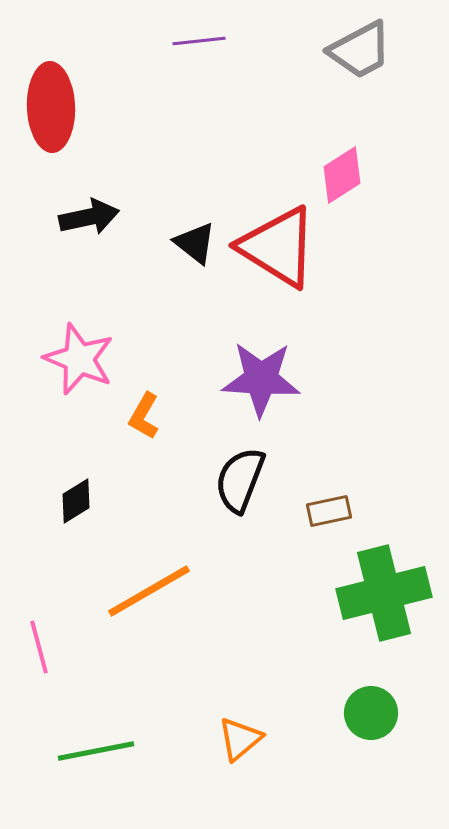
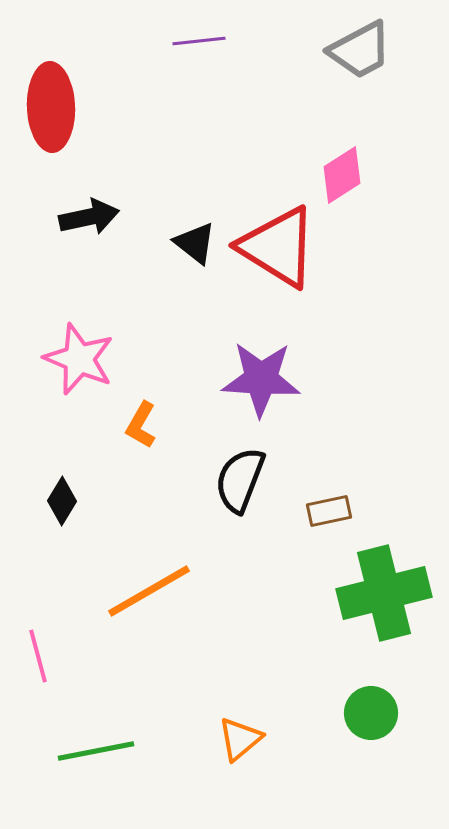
orange L-shape: moved 3 px left, 9 px down
black diamond: moved 14 px left; rotated 27 degrees counterclockwise
pink line: moved 1 px left, 9 px down
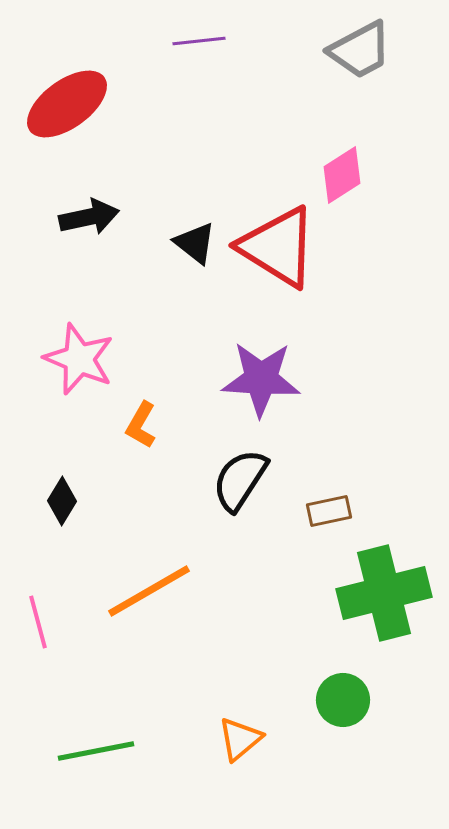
red ellipse: moved 16 px right, 3 px up; rotated 56 degrees clockwise
black semicircle: rotated 12 degrees clockwise
pink line: moved 34 px up
green circle: moved 28 px left, 13 px up
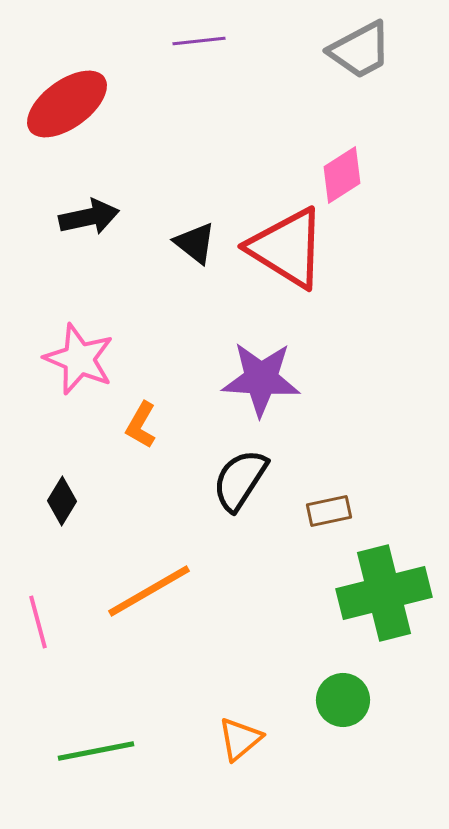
red triangle: moved 9 px right, 1 px down
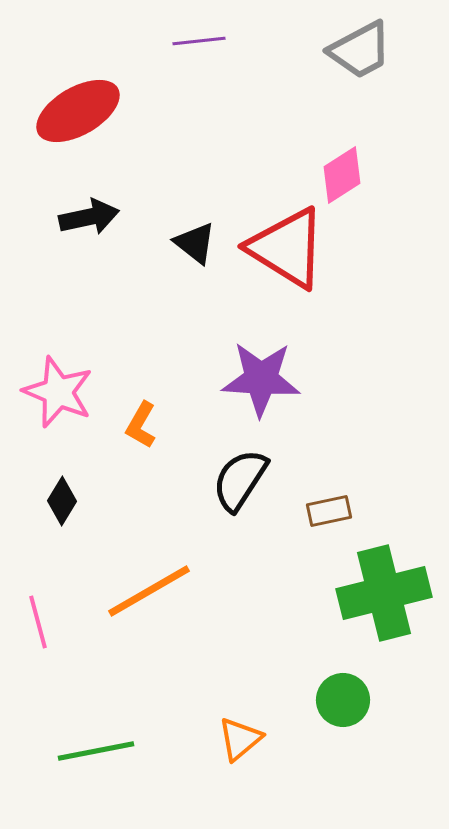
red ellipse: moved 11 px right, 7 px down; rotated 6 degrees clockwise
pink star: moved 21 px left, 33 px down
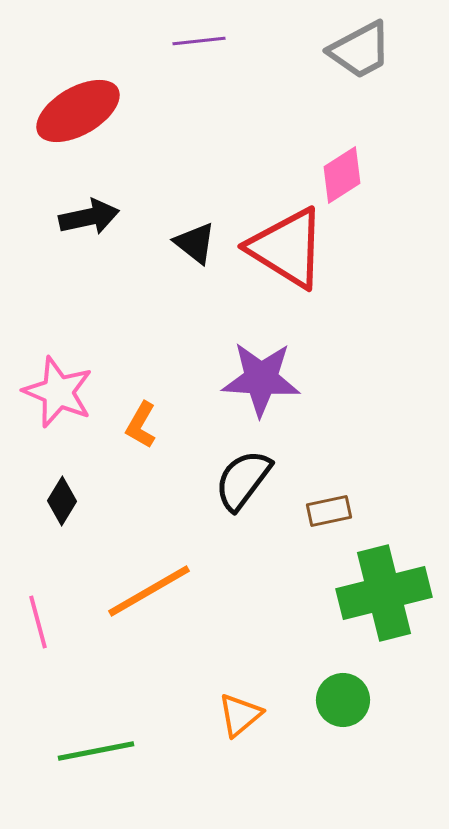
black semicircle: moved 3 px right; rotated 4 degrees clockwise
orange triangle: moved 24 px up
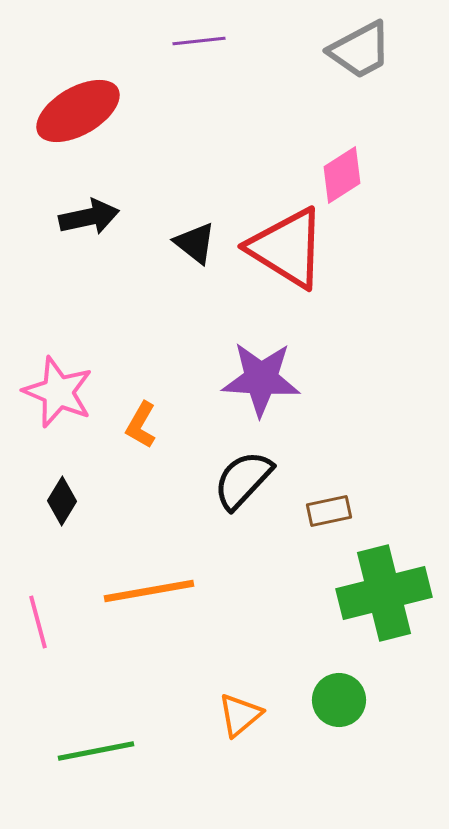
black semicircle: rotated 6 degrees clockwise
orange line: rotated 20 degrees clockwise
green circle: moved 4 px left
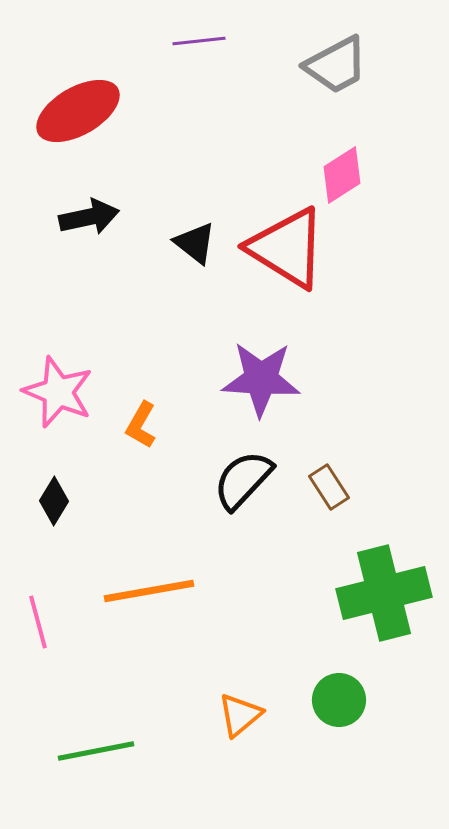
gray trapezoid: moved 24 px left, 15 px down
black diamond: moved 8 px left
brown rectangle: moved 24 px up; rotated 69 degrees clockwise
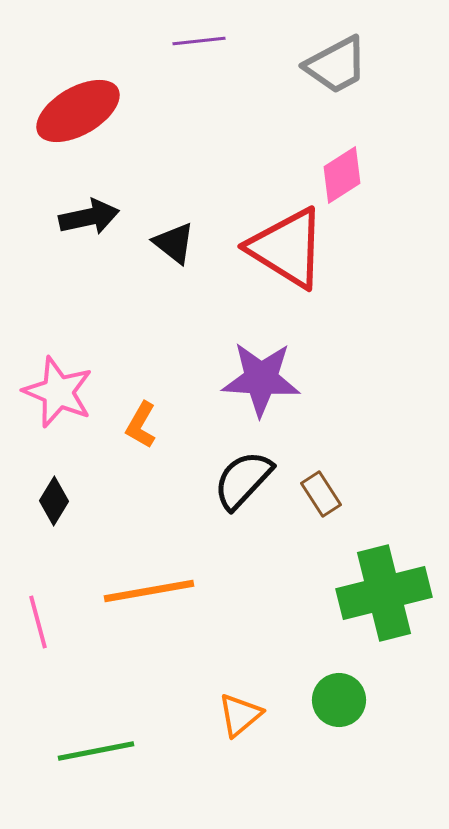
black triangle: moved 21 px left
brown rectangle: moved 8 px left, 7 px down
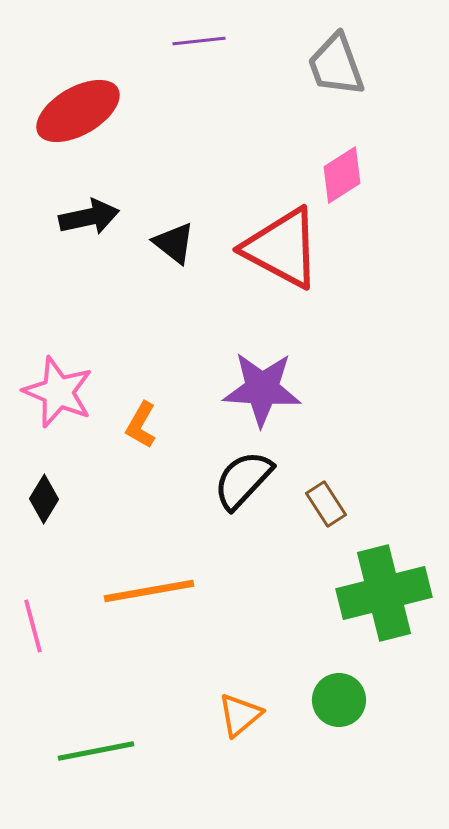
gray trapezoid: rotated 98 degrees clockwise
red triangle: moved 5 px left; rotated 4 degrees counterclockwise
purple star: moved 1 px right, 10 px down
brown rectangle: moved 5 px right, 10 px down
black diamond: moved 10 px left, 2 px up
pink line: moved 5 px left, 4 px down
